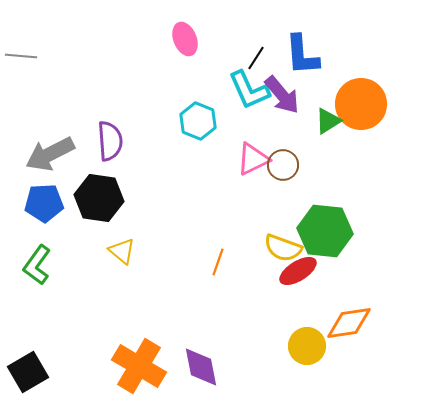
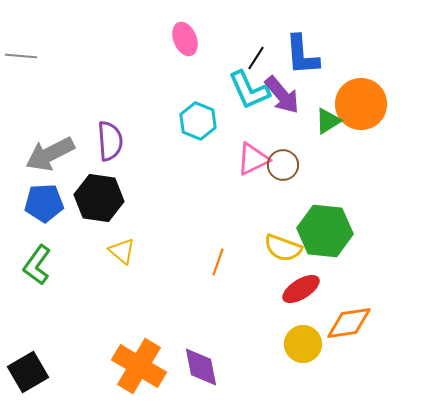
red ellipse: moved 3 px right, 18 px down
yellow circle: moved 4 px left, 2 px up
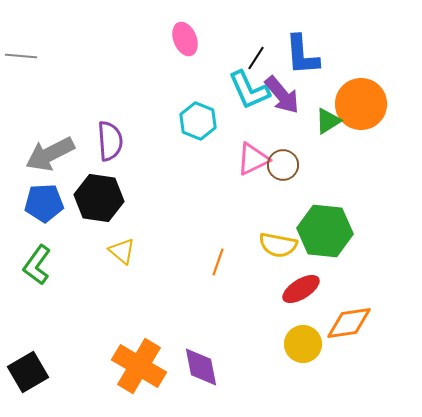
yellow semicircle: moved 5 px left, 3 px up; rotated 9 degrees counterclockwise
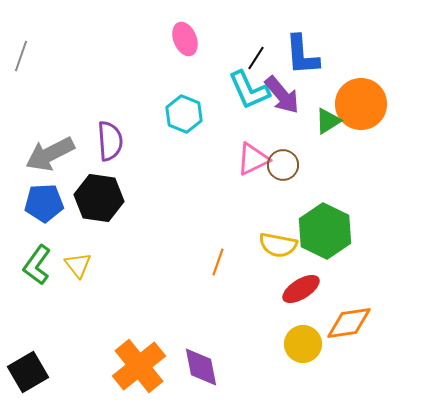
gray line: rotated 76 degrees counterclockwise
cyan hexagon: moved 14 px left, 7 px up
green hexagon: rotated 20 degrees clockwise
yellow triangle: moved 44 px left, 14 px down; rotated 12 degrees clockwise
orange cross: rotated 20 degrees clockwise
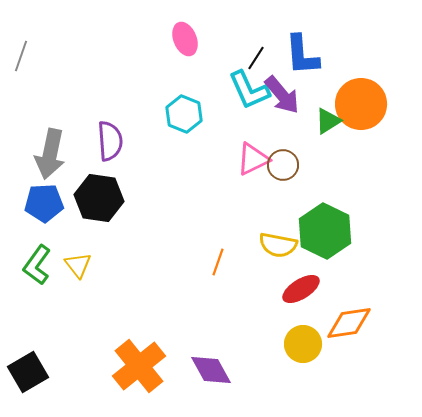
gray arrow: rotated 51 degrees counterclockwise
purple diamond: moved 10 px right, 3 px down; rotated 18 degrees counterclockwise
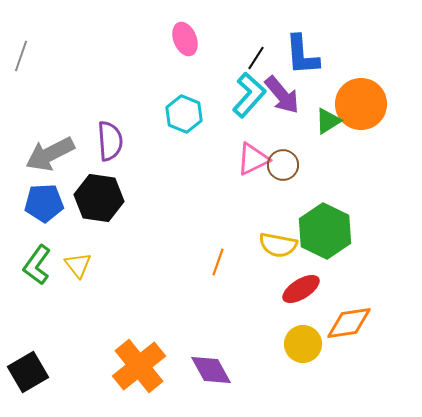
cyan L-shape: moved 5 px down; rotated 114 degrees counterclockwise
gray arrow: rotated 51 degrees clockwise
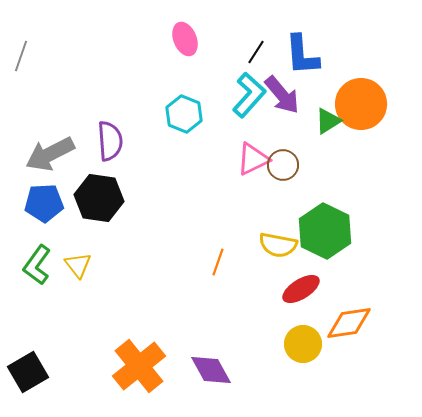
black line: moved 6 px up
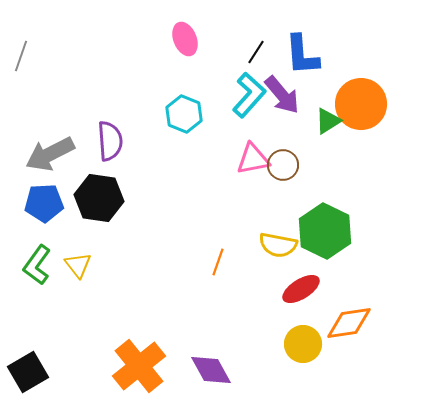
pink triangle: rotated 15 degrees clockwise
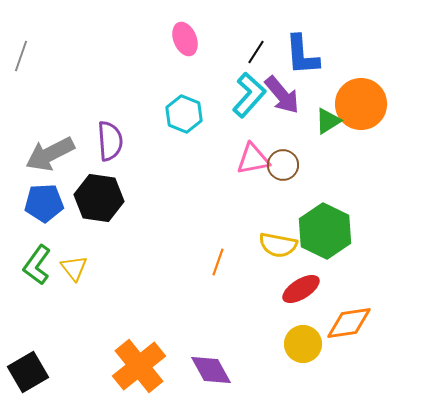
yellow triangle: moved 4 px left, 3 px down
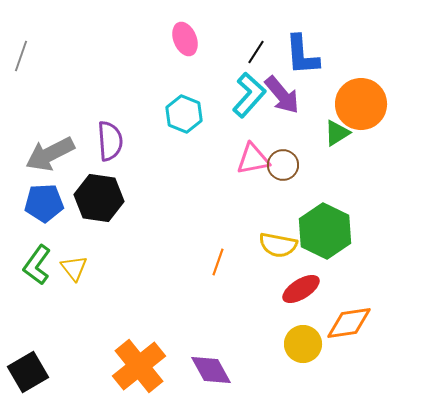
green triangle: moved 9 px right, 12 px down
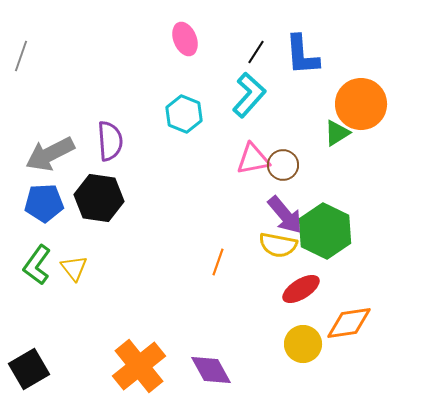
purple arrow: moved 3 px right, 120 px down
black square: moved 1 px right, 3 px up
